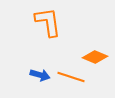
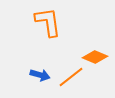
orange line: rotated 56 degrees counterclockwise
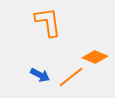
blue arrow: rotated 12 degrees clockwise
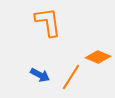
orange diamond: moved 3 px right
orange line: rotated 20 degrees counterclockwise
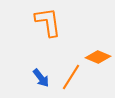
blue arrow: moved 1 px right, 3 px down; rotated 24 degrees clockwise
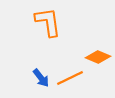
orange line: moved 1 px left, 1 px down; rotated 32 degrees clockwise
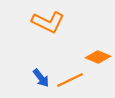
orange L-shape: rotated 124 degrees clockwise
orange line: moved 2 px down
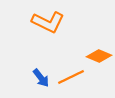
orange diamond: moved 1 px right, 1 px up
orange line: moved 1 px right, 3 px up
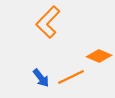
orange L-shape: rotated 108 degrees clockwise
